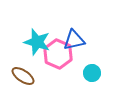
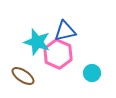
blue triangle: moved 9 px left, 9 px up
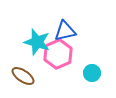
pink hexagon: rotated 12 degrees clockwise
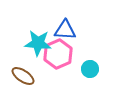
blue triangle: moved 1 px up; rotated 15 degrees clockwise
cyan star: moved 1 px right, 1 px down; rotated 12 degrees counterclockwise
cyan circle: moved 2 px left, 4 px up
